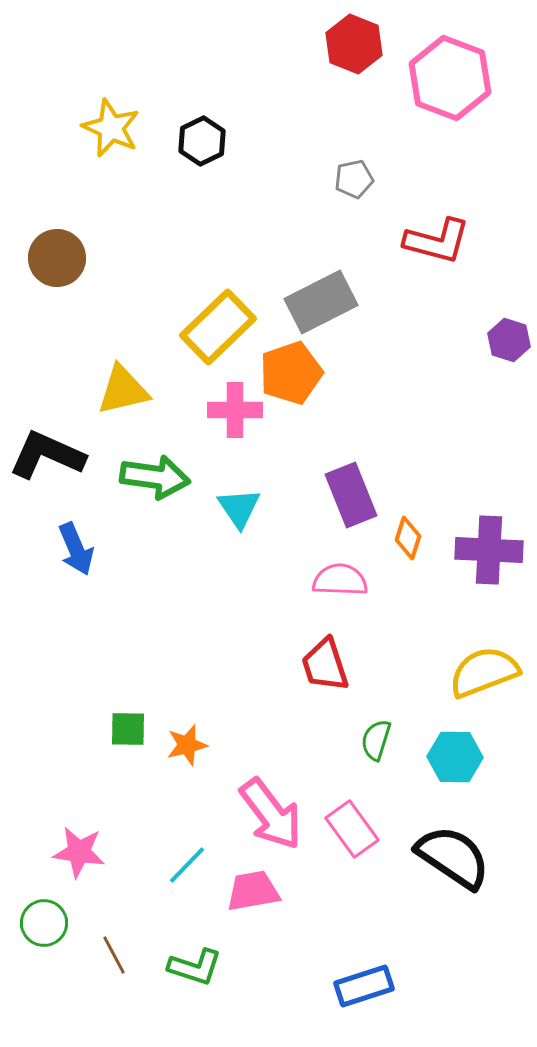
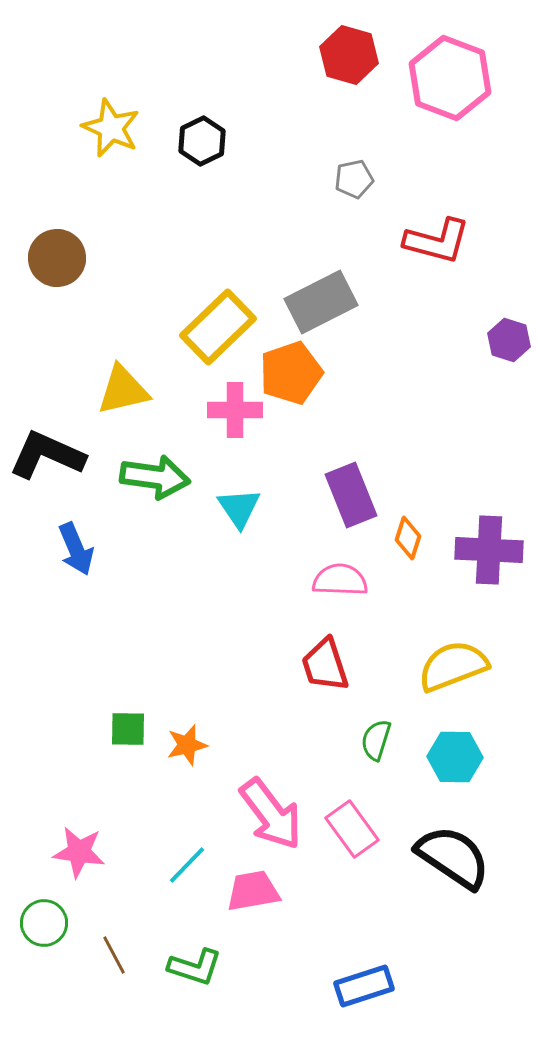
red hexagon: moved 5 px left, 11 px down; rotated 6 degrees counterclockwise
yellow semicircle: moved 31 px left, 6 px up
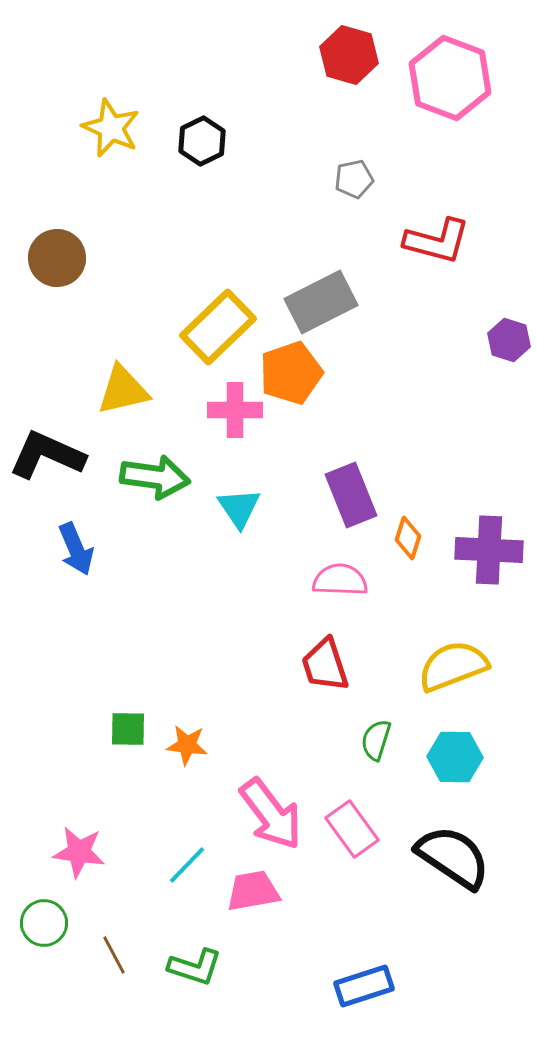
orange star: rotated 21 degrees clockwise
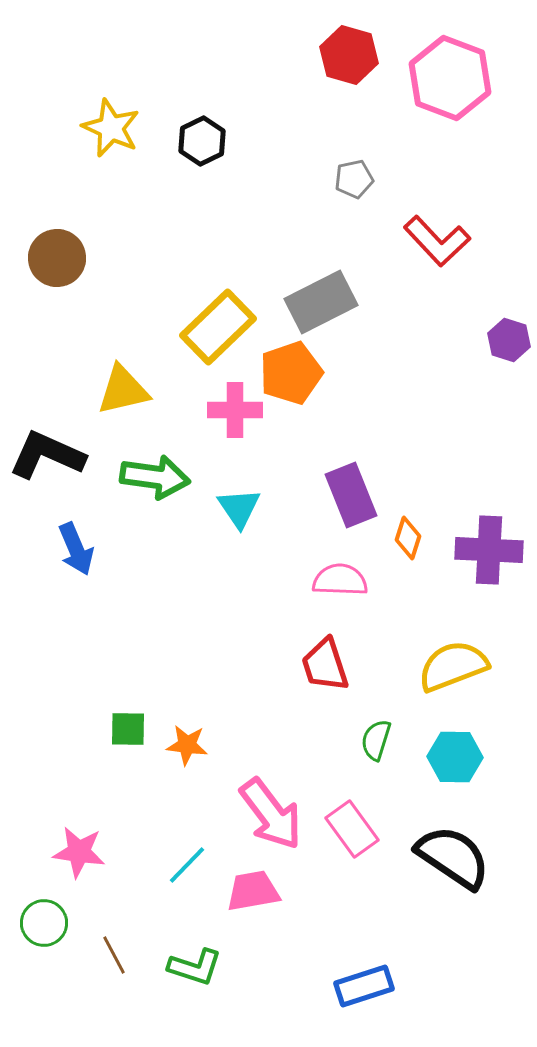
red L-shape: rotated 32 degrees clockwise
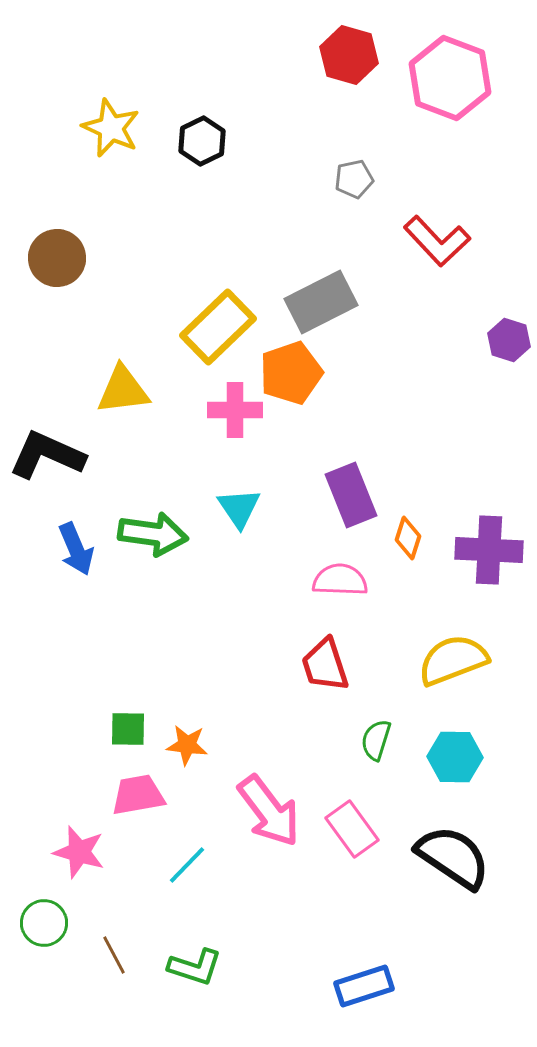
yellow triangle: rotated 6 degrees clockwise
green arrow: moved 2 px left, 57 px down
yellow semicircle: moved 6 px up
pink arrow: moved 2 px left, 3 px up
pink star: rotated 8 degrees clockwise
pink trapezoid: moved 115 px left, 96 px up
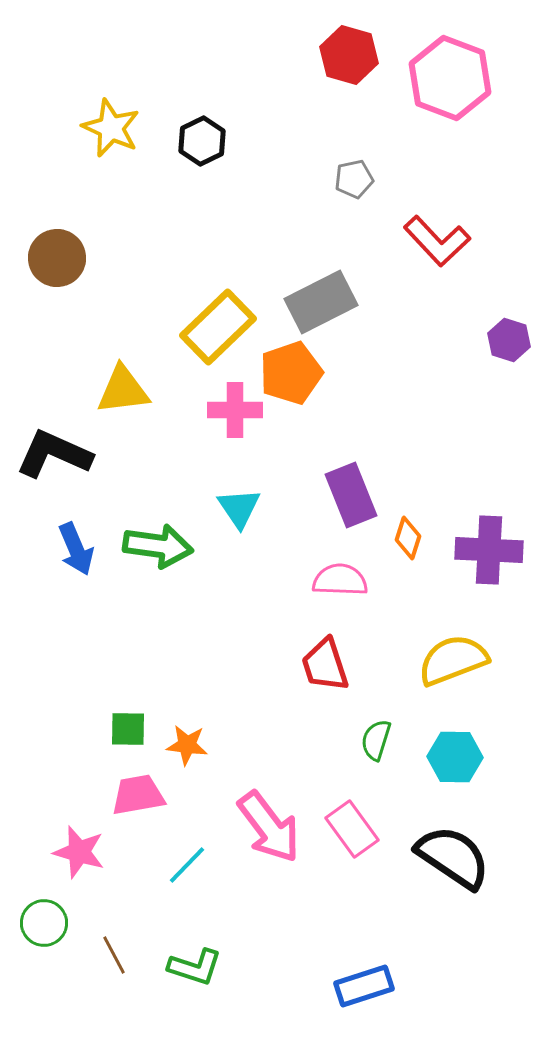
black L-shape: moved 7 px right, 1 px up
green arrow: moved 5 px right, 12 px down
pink arrow: moved 16 px down
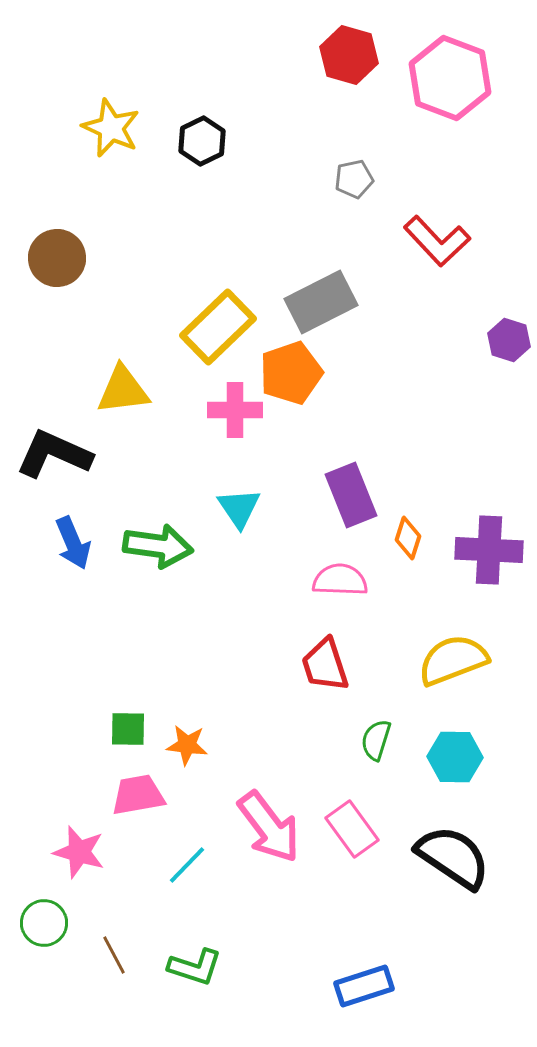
blue arrow: moved 3 px left, 6 px up
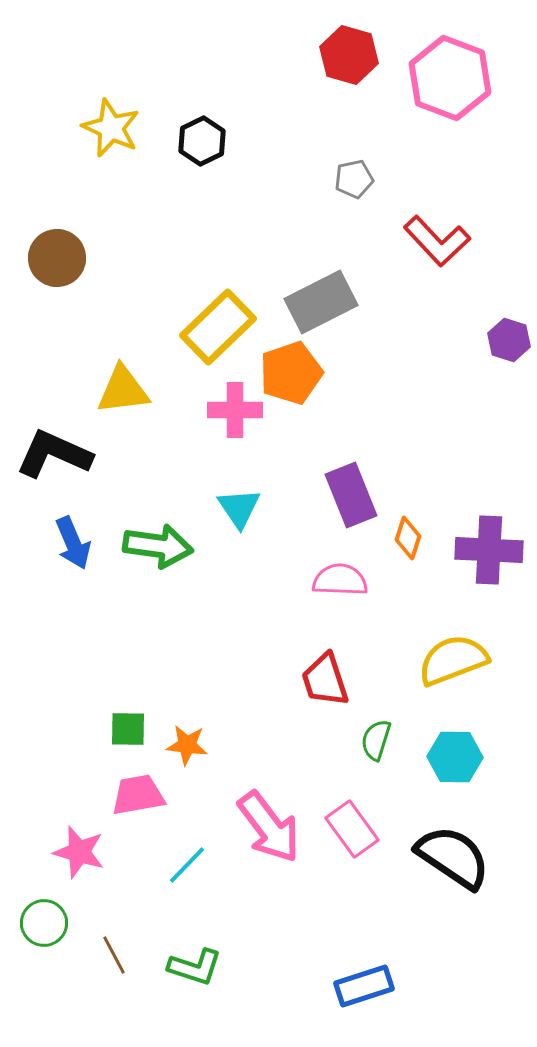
red trapezoid: moved 15 px down
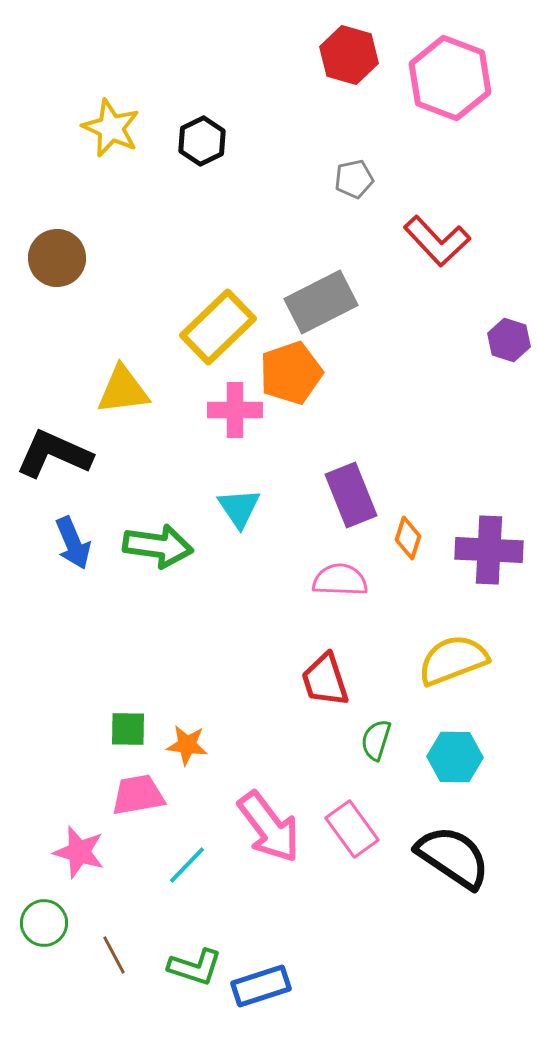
blue rectangle: moved 103 px left
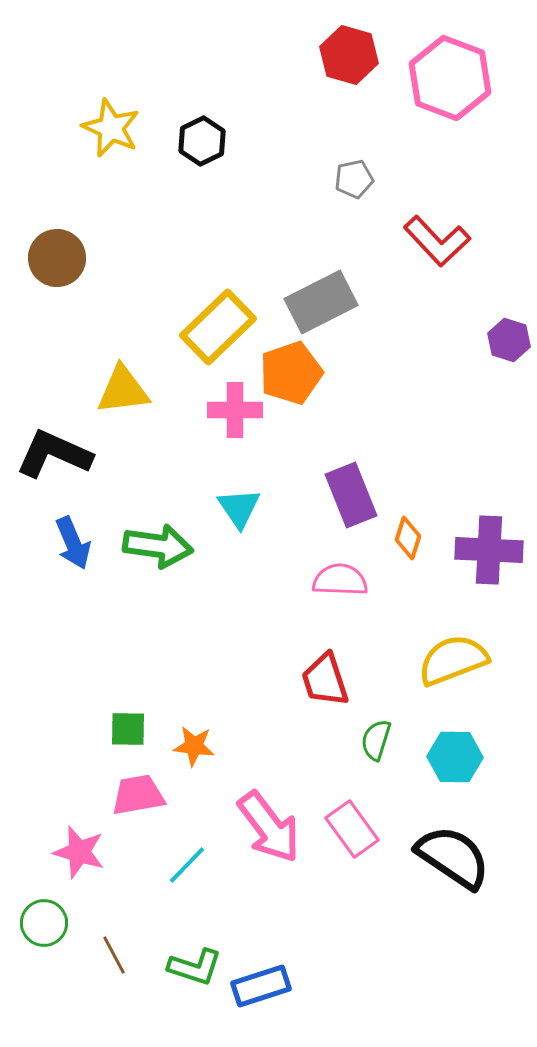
orange star: moved 7 px right, 1 px down
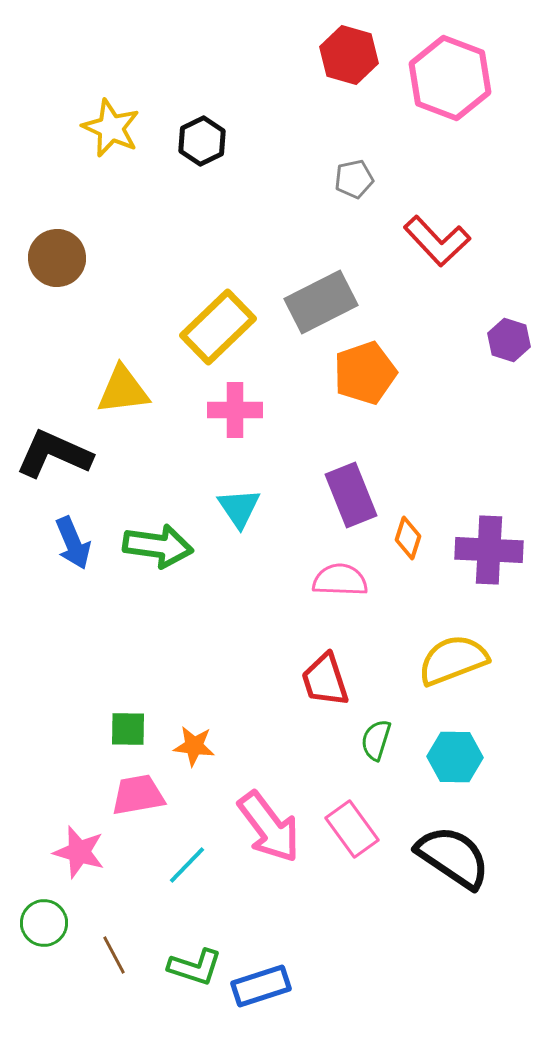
orange pentagon: moved 74 px right
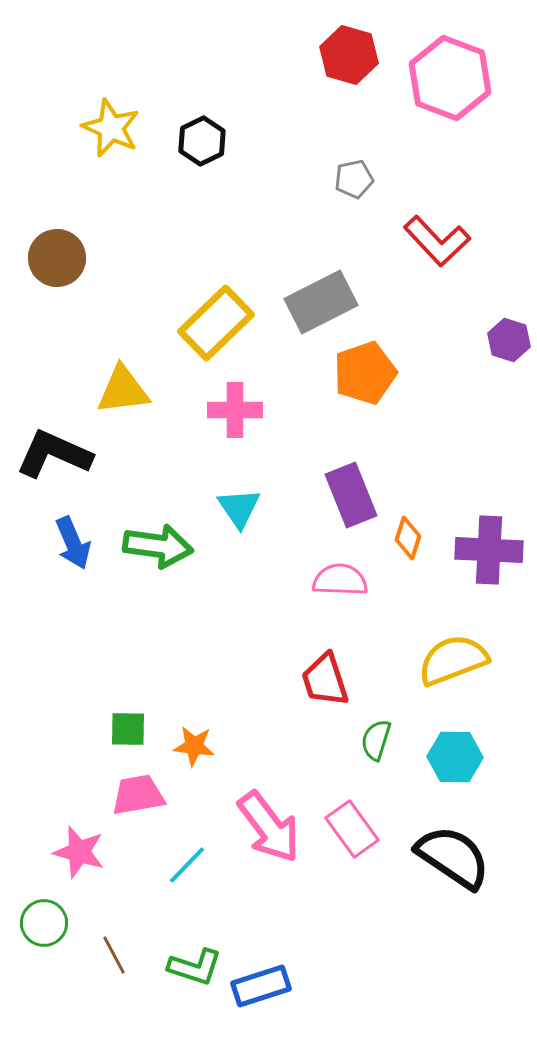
yellow rectangle: moved 2 px left, 4 px up
